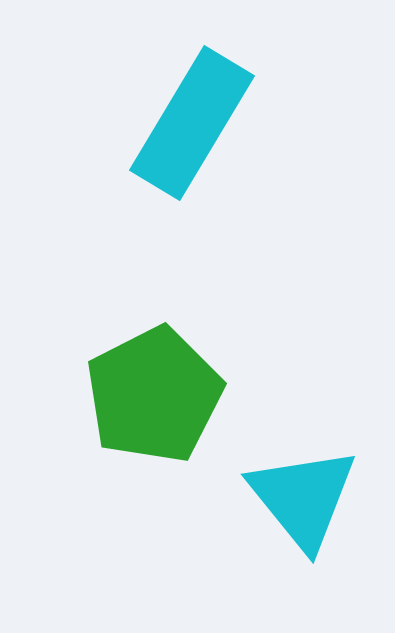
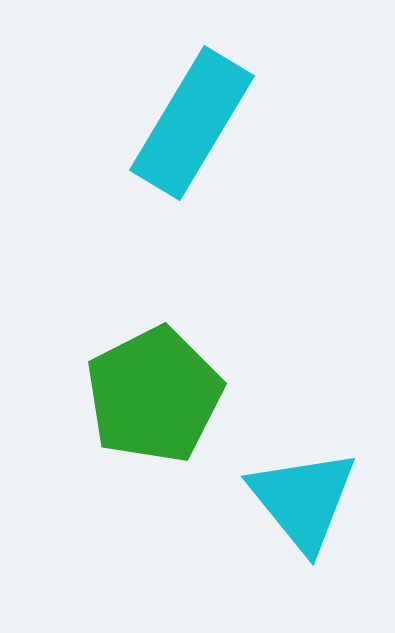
cyan triangle: moved 2 px down
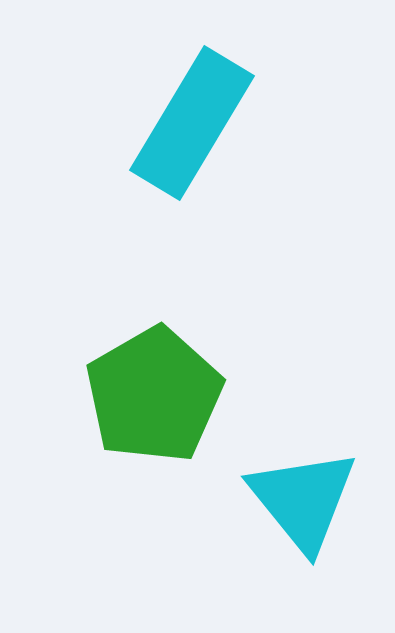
green pentagon: rotated 3 degrees counterclockwise
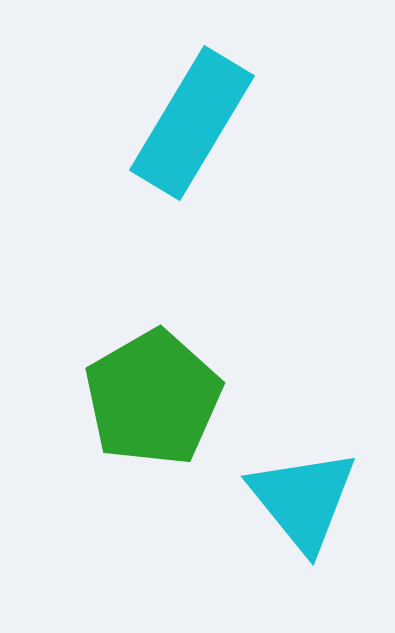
green pentagon: moved 1 px left, 3 px down
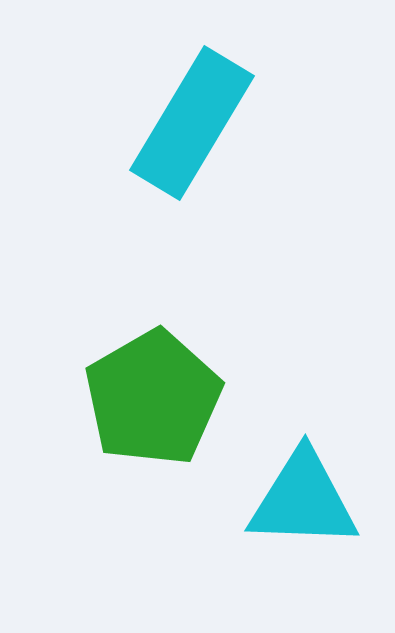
cyan triangle: rotated 49 degrees counterclockwise
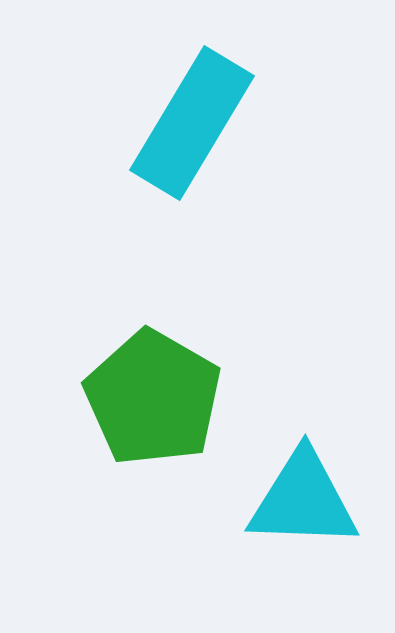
green pentagon: rotated 12 degrees counterclockwise
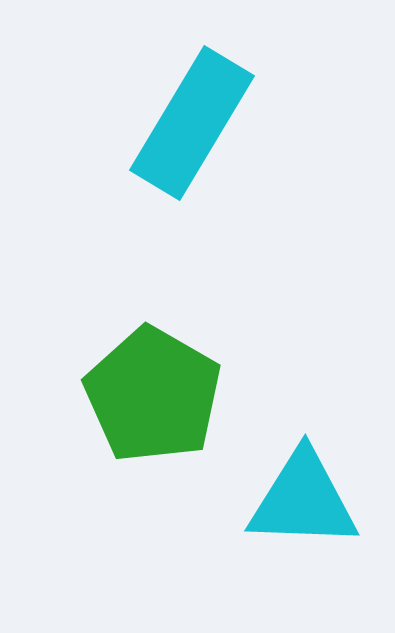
green pentagon: moved 3 px up
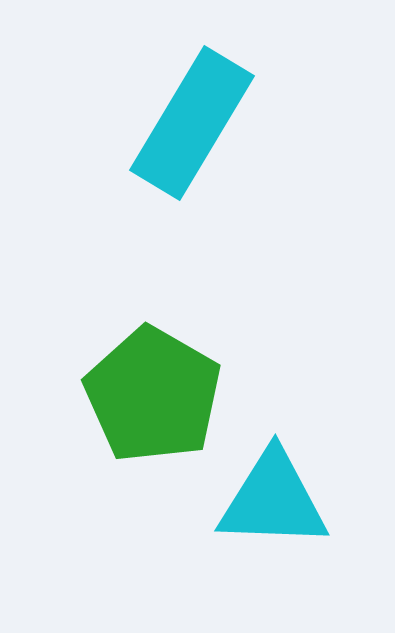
cyan triangle: moved 30 px left
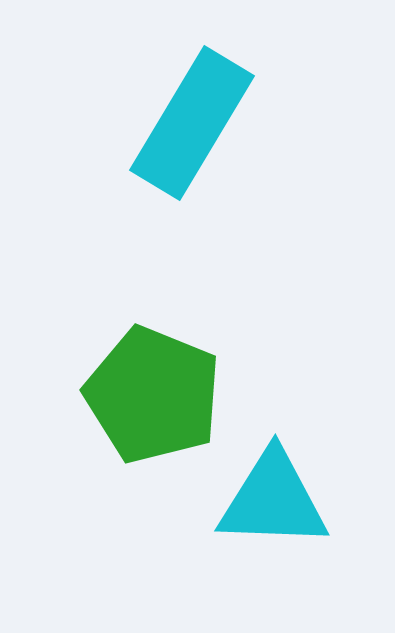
green pentagon: rotated 8 degrees counterclockwise
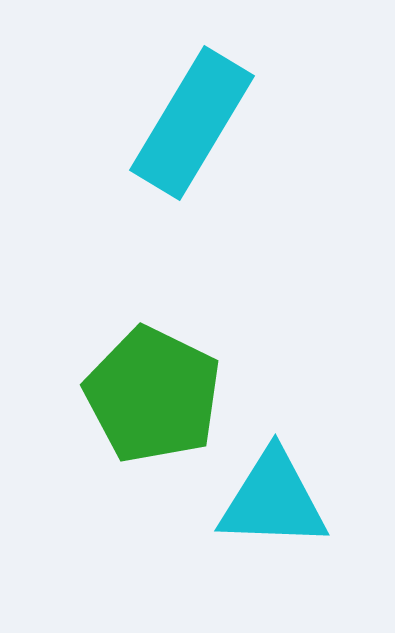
green pentagon: rotated 4 degrees clockwise
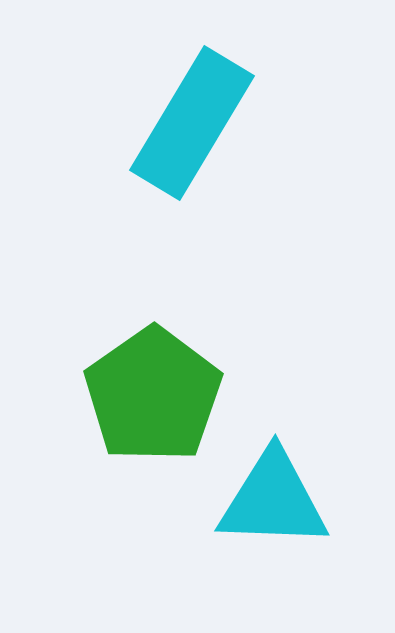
green pentagon: rotated 11 degrees clockwise
